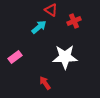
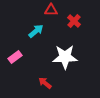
red triangle: rotated 32 degrees counterclockwise
red cross: rotated 24 degrees counterclockwise
cyan arrow: moved 3 px left, 4 px down
red arrow: rotated 16 degrees counterclockwise
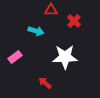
cyan arrow: rotated 56 degrees clockwise
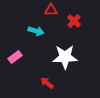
red arrow: moved 2 px right
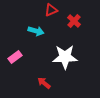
red triangle: rotated 24 degrees counterclockwise
red arrow: moved 3 px left
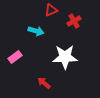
red cross: rotated 16 degrees clockwise
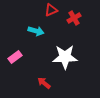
red cross: moved 3 px up
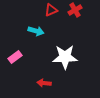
red cross: moved 1 px right, 8 px up
red arrow: rotated 32 degrees counterclockwise
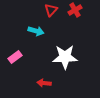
red triangle: rotated 24 degrees counterclockwise
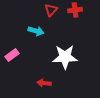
red cross: rotated 24 degrees clockwise
pink rectangle: moved 3 px left, 2 px up
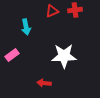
red triangle: moved 1 px right, 1 px down; rotated 24 degrees clockwise
cyan arrow: moved 10 px left, 4 px up; rotated 63 degrees clockwise
white star: moved 1 px left, 1 px up
